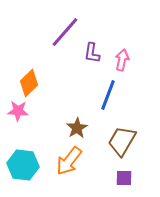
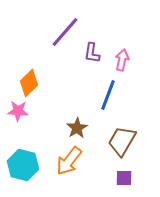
cyan hexagon: rotated 8 degrees clockwise
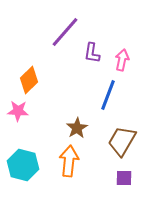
orange diamond: moved 3 px up
orange arrow: rotated 148 degrees clockwise
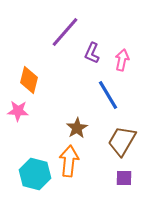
purple L-shape: rotated 15 degrees clockwise
orange diamond: rotated 32 degrees counterclockwise
blue line: rotated 52 degrees counterclockwise
cyan hexagon: moved 12 px right, 9 px down
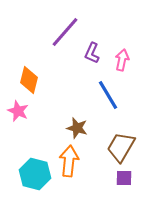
pink star: rotated 20 degrees clockwise
brown star: rotated 25 degrees counterclockwise
brown trapezoid: moved 1 px left, 6 px down
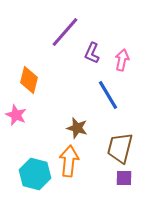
pink star: moved 2 px left, 4 px down
brown trapezoid: moved 1 px left, 1 px down; rotated 16 degrees counterclockwise
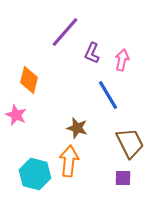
brown trapezoid: moved 10 px right, 5 px up; rotated 140 degrees clockwise
purple square: moved 1 px left
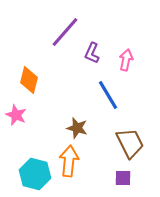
pink arrow: moved 4 px right
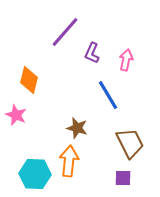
cyan hexagon: rotated 12 degrees counterclockwise
